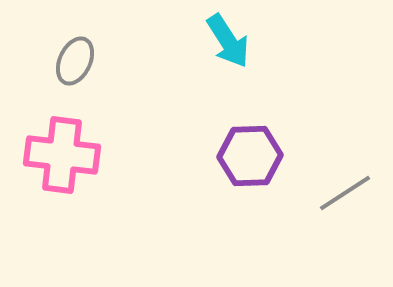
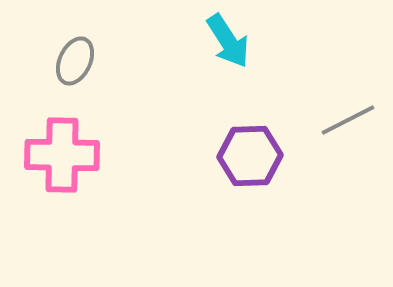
pink cross: rotated 6 degrees counterclockwise
gray line: moved 3 px right, 73 px up; rotated 6 degrees clockwise
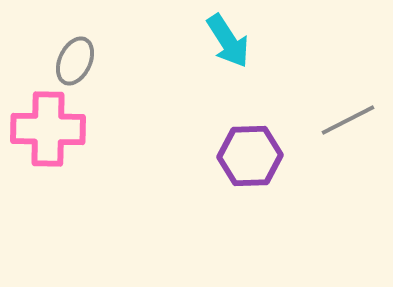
pink cross: moved 14 px left, 26 px up
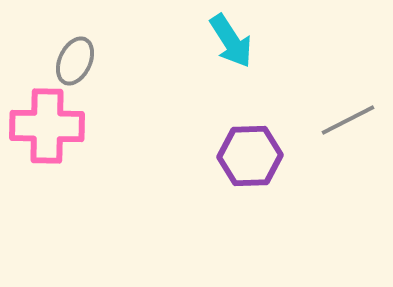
cyan arrow: moved 3 px right
pink cross: moved 1 px left, 3 px up
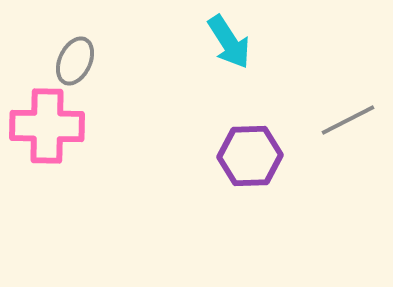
cyan arrow: moved 2 px left, 1 px down
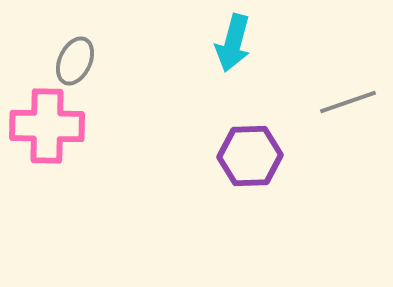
cyan arrow: moved 4 px right, 1 px down; rotated 48 degrees clockwise
gray line: moved 18 px up; rotated 8 degrees clockwise
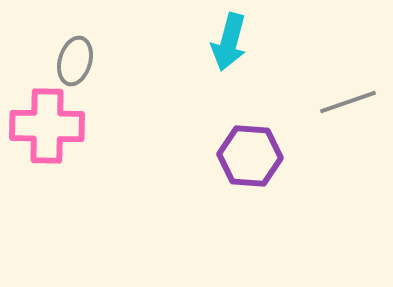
cyan arrow: moved 4 px left, 1 px up
gray ellipse: rotated 9 degrees counterclockwise
purple hexagon: rotated 6 degrees clockwise
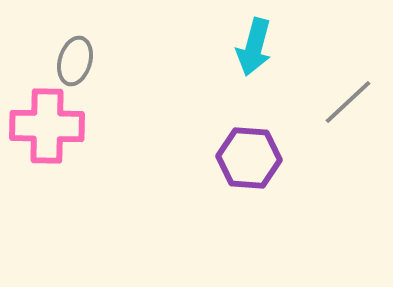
cyan arrow: moved 25 px right, 5 px down
gray line: rotated 24 degrees counterclockwise
purple hexagon: moved 1 px left, 2 px down
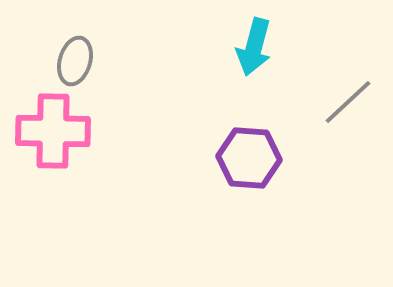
pink cross: moved 6 px right, 5 px down
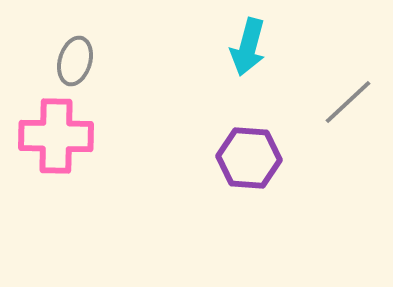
cyan arrow: moved 6 px left
pink cross: moved 3 px right, 5 px down
